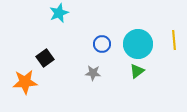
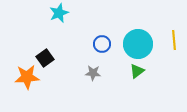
orange star: moved 2 px right, 5 px up
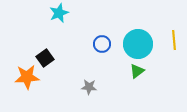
gray star: moved 4 px left, 14 px down
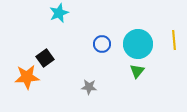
green triangle: rotated 14 degrees counterclockwise
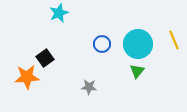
yellow line: rotated 18 degrees counterclockwise
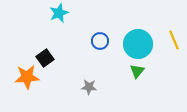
blue circle: moved 2 px left, 3 px up
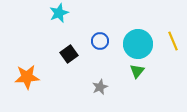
yellow line: moved 1 px left, 1 px down
black square: moved 24 px right, 4 px up
gray star: moved 11 px right; rotated 28 degrees counterclockwise
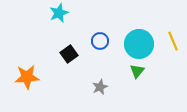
cyan circle: moved 1 px right
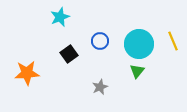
cyan star: moved 1 px right, 4 px down
orange star: moved 4 px up
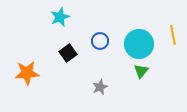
yellow line: moved 6 px up; rotated 12 degrees clockwise
black square: moved 1 px left, 1 px up
green triangle: moved 4 px right
